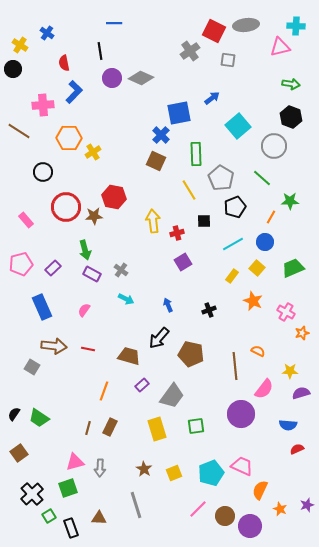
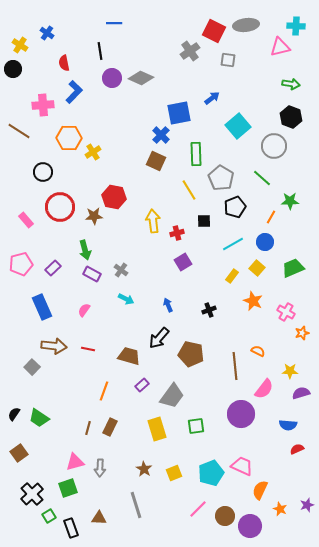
red circle at (66, 207): moved 6 px left
gray square at (32, 367): rotated 14 degrees clockwise
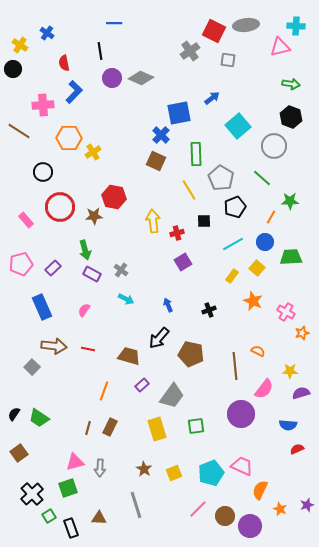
green trapezoid at (293, 268): moved 2 px left, 11 px up; rotated 20 degrees clockwise
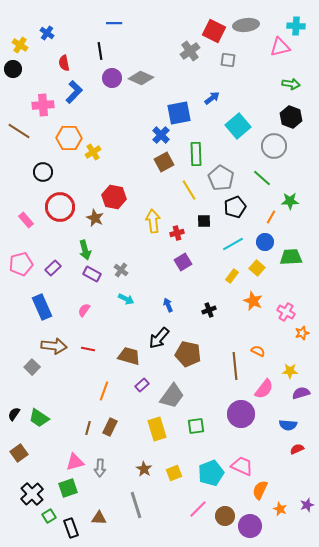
brown square at (156, 161): moved 8 px right, 1 px down; rotated 36 degrees clockwise
brown star at (94, 216): moved 1 px right, 2 px down; rotated 30 degrees clockwise
brown pentagon at (191, 354): moved 3 px left
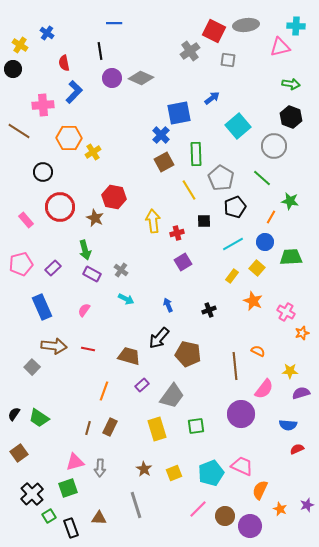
green star at (290, 201): rotated 12 degrees clockwise
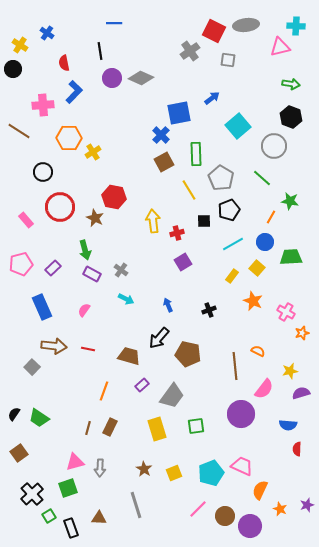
black pentagon at (235, 207): moved 6 px left, 3 px down
yellow star at (290, 371): rotated 14 degrees counterclockwise
red semicircle at (297, 449): rotated 64 degrees counterclockwise
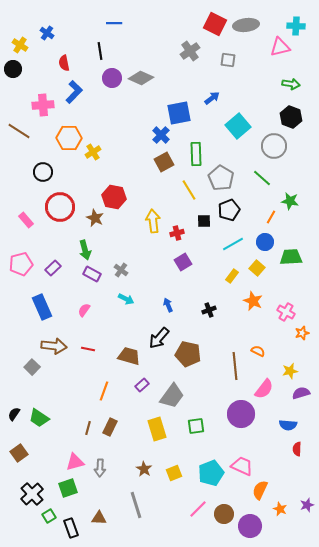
red square at (214, 31): moved 1 px right, 7 px up
brown circle at (225, 516): moved 1 px left, 2 px up
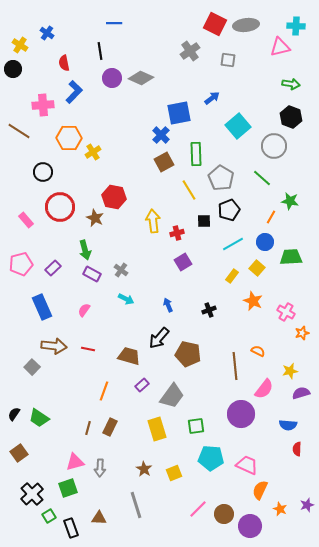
pink trapezoid at (242, 466): moved 5 px right, 1 px up
cyan pentagon at (211, 473): moved 15 px up; rotated 25 degrees clockwise
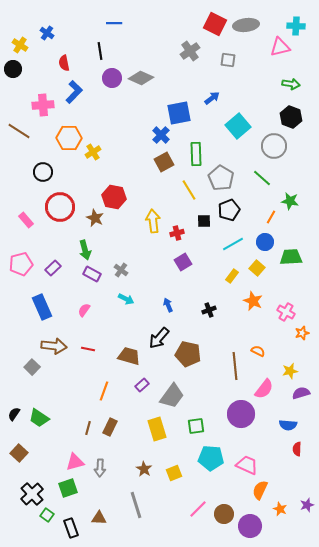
brown square at (19, 453): rotated 12 degrees counterclockwise
green square at (49, 516): moved 2 px left, 1 px up; rotated 24 degrees counterclockwise
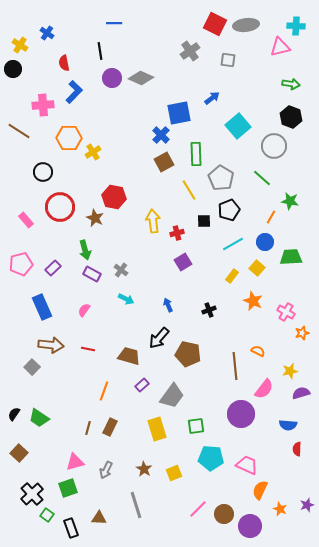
brown arrow at (54, 346): moved 3 px left, 1 px up
gray arrow at (100, 468): moved 6 px right, 2 px down; rotated 24 degrees clockwise
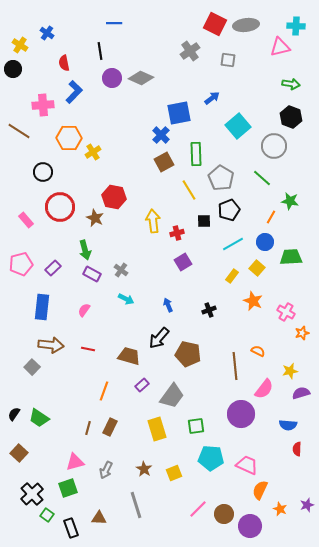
blue rectangle at (42, 307): rotated 30 degrees clockwise
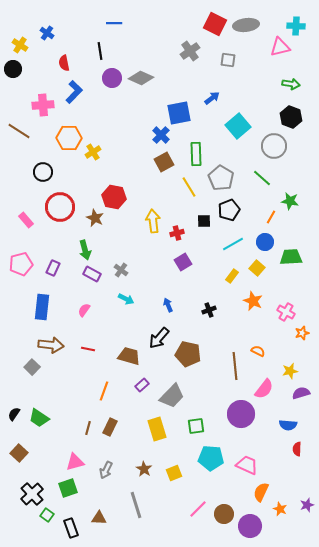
yellow line at (189, 190): moved 3 px up
purple rectangle at (53, 268): rotated 21 degrees counterclockwise
gray trapezoid at (172, 396): rotated 8 degrees clockwise
orange semicircle at (260, 490): moved 1 px right, 2 px down
